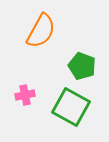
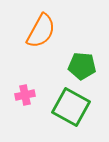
green pentagon: rotated 16 degrees counterclockwise
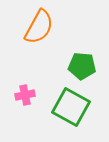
orange semicircle: moved 2 px left, 4 px up
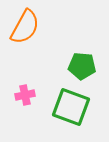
orange semicircle: moved 14 px left
green square: rotated 9 degrees counterclockwise
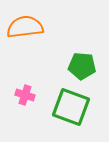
orange semicircle: rotated 126 degrees counterclockwise
pink cross: rotated 30 degrees clockwise
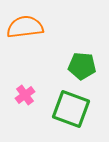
pink cross: rotated 36 degrees clockwise
green square: moved 2 px down
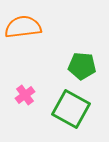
orange semicircle: moved 2 px left
green square: rotated 9 degrees clockwise
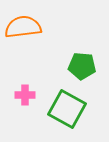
pink cross: rotated 36 degrees clockwise
green square: moved 4 px left
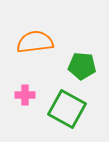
orange semicircle: moved 12 px right, 15 px down
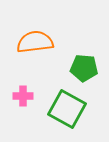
green pentagon: moved 2 px right, 2 px down
pink cross: moved 2 px left, 1 px down
